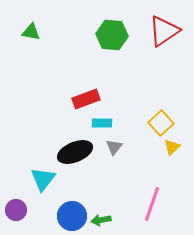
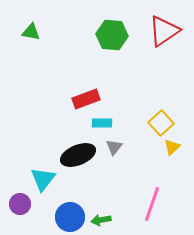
black ellipse: moved 3 px right, 3 px down
purple circle: moved 4 px right, 6 px up
blue circle: moved 2 px left, 1 px down
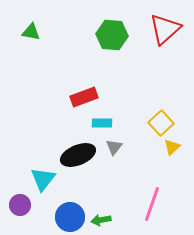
red triangle: moved 1 px right, 2 px up; rotated 8 degrees counterclockwise
red rectangle: moved 2 px left, 2 px up
purple circle: moved 1 px down
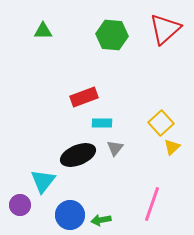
green triangle: moved 12 px right, 1 px up; rotated 12 degrees counterclockwise
gray triangle: moved 1 px right, 1 px down
cyan triangle: moved 2 px down
blue circle: moved 2 px up
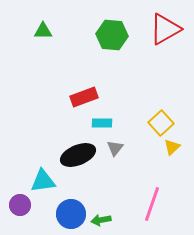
red triangle: rotated 12 degrees clockwise
cyan triangle: rotated 44 degrees clockwise
blue circle: moved 1 px right, 1 px up
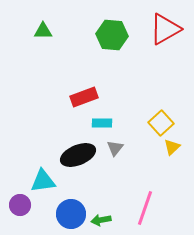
pink line: moved 7 px left, 4 px down
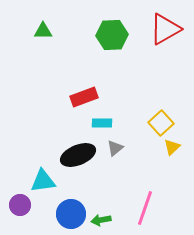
green hexagon: rotated 8 degrees counterclockwise
gray triangle: rotated 12 degrees clockwise
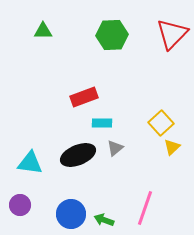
red triangle: moved 7 px right, 5 px down; rotated 16 degrees counterclockwise
cyan triangle: moved 13 px left, 18 px up; rotated 16 degrees clockwise
green arrow: moved 3 px right; rotated 30 degrees clockwise
